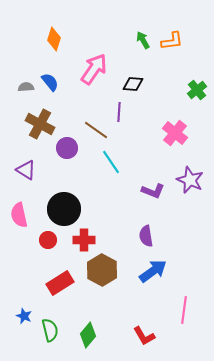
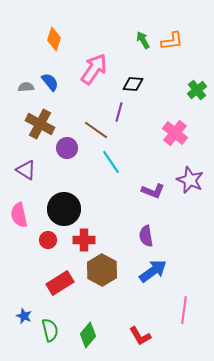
purple line: rotated 12 degrees clockwise
red L-shape: moved 4 px left
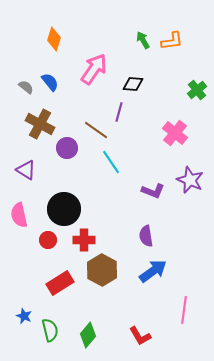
gray semicircle: rotated 42 degrees clockwise
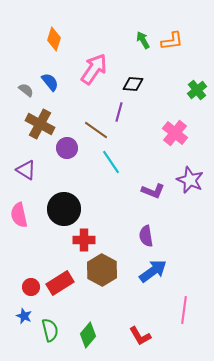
gray semicircle: moved 3 px down
red circle: moved 17 px left, 47 px down
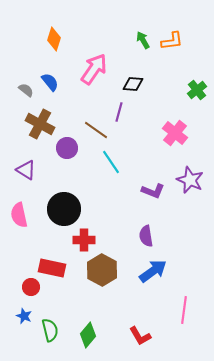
red rectangle: moved 8 px left, 15 px up; rotated 44 degrees clockwise
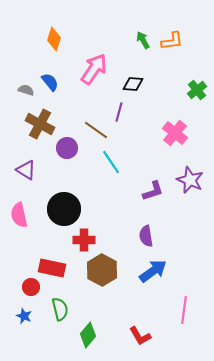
gray semicircle: rotated 21 degrees counterclockwise
purple L-shape: rotated 40 degrees counterclockwise
green semicircle: moved 10 px right, 21 px up
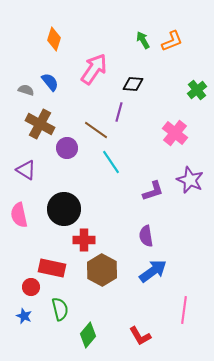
orange L-shape: rotated 15 degrees counterclockwise
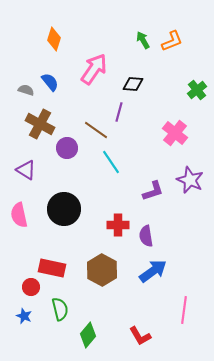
red cross: moved 34 px right, 15 px up
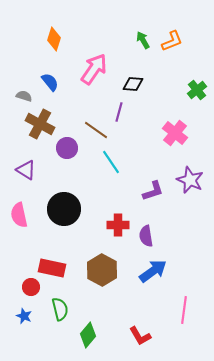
gray semicircle: moved 2 px left, 6 px down
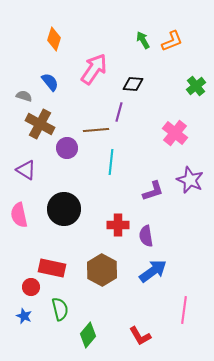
green cross: moved 1 px left, 4 px up
brown line: rotated 40 degrees counterclockwise
cyan line: rotated 40 degrees clockwise
